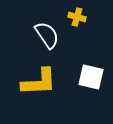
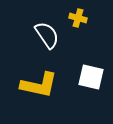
yellow cross: moved 1 px right, 1 px down
yellow L-shape: moved 3 px down; rotated 15 degrees clockwise
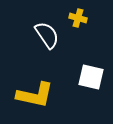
yellow L-shape: moved 4 px left, 10 px down
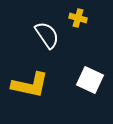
white square: moved 1 px left, 3 px down; rotated 12 degrees clockwise
yellow L-shape: moved 5 px left, 10 px up
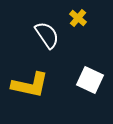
yellow cross: rotated 24 degrees clockwise
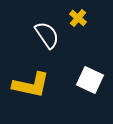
yellow L-shape: moved 1 px right
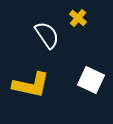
white square: moved 1 px right
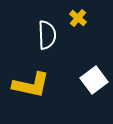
white semicircle: rotated 32 degrees clockwise
white square: moved 3 px right; rotated 28 degrees clockwise
